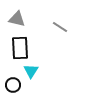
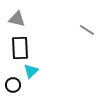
gray line: moved 27 px right, 3 px down
cyan triangle: rotated 14 degrees clockwise
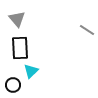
gray triangle: rotated 36 degrees clockwise
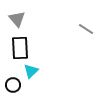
gray line: moved 1 px left, 1 px up
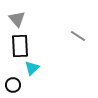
gray line: moved 8 px left, 7 px down
black rectangle: moved 2 px up
cyan triangle: moved 1 px right, 3 px up
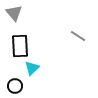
gray triangle: moved 3 px left, 6 px up
black circle: moved 2 px right, 1 px down
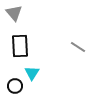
gray line: moved 11 px down
cyan triangle: moved 5 px down; rotated 14 degrees counterclockwise
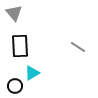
cyan triangle: rotated 28 degrees clockwise
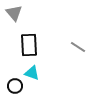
black rectangle: moved 9 px right, 1 px up
cyan triangle: rotated 49 degrees clockwise
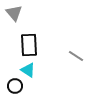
gray line: moved 2 px left, 9 px down
cyan triangle: moved 4 px left, 3 px up; rotated 14 degrees clockwise
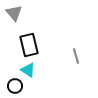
black rectangle: rotated 10 degrees counterclockwise
gray line: rotated 42 degrees clockwise
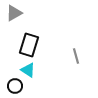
gray triangle: rotated 42 degrees clockwise
black rectangle: rotated 30 degrees clockwise
